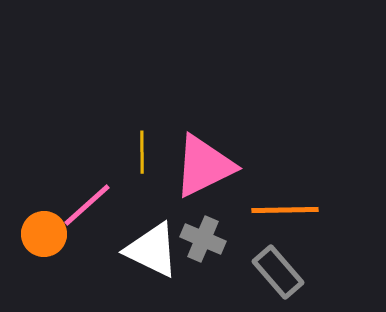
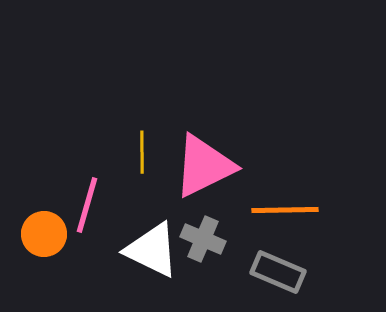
pink line: rotated 32 degrees counterclockwise
gray rectangle: rotated 26 degrees counterclockwise
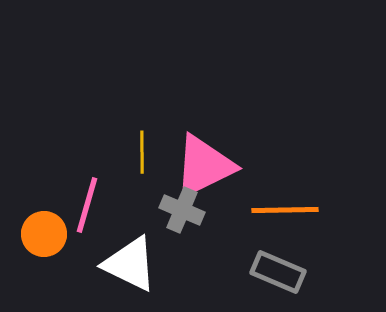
gray cross: moved 21 px left, 29 px up
white triangle: moved 22 px left, 14 px down
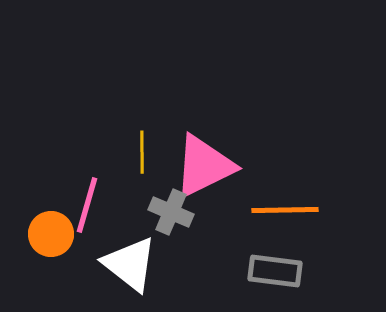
gray cross: moved 11 px left, 2 px down
orange circle: moved 7 px right
white triangle: rotated 12 degrees clockwise
gray rectangle: moved 3 px left, 1 px up; rotated 16 degrees counterclockwise
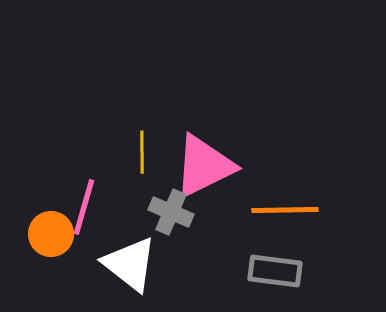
pink line: moved 3 px left, 2 px down
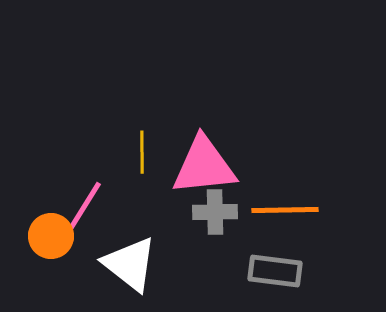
pink triangle: rotated 20 degrees clockwise
pink line: rotated 16 degrees clockwise
gray cross: moved 44 px right; rotated 24 degrees counterclockwise
orange circle: moved 2 px down
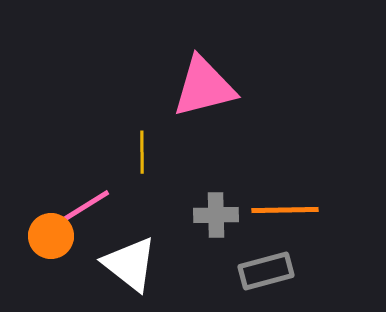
pink triangle: moved 79 px up; rotated 8 degrees counterclockwise
pink line: rotated 26 degrees clockwise
gray cross: moved 1 px right, 3 px down
gray rectangle: moved 9 px left; rotated 22 degrees counterclockwise
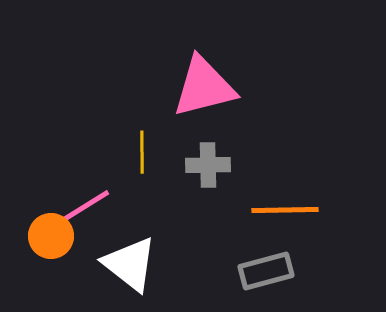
gray cross: moved 8 px left, 50 px up
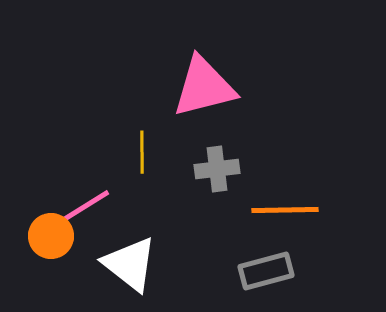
gray cross: moved 9 px right, 4 px down; rotated 6 degrees counterclockwise
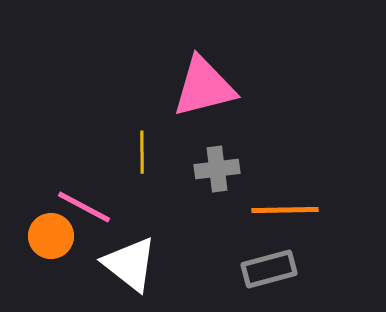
pink line: rotated 60 degrees clockwise
gray rectangle: moved 3 px right, 2 px up
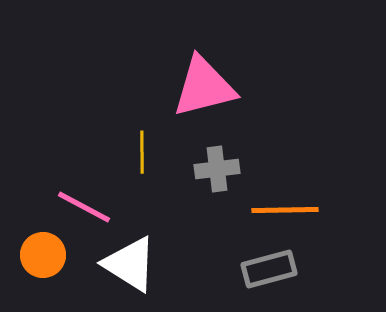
orange circle: moved 8 px left, 19 px down
white triangle: rotated 6 degrees counterclockwise
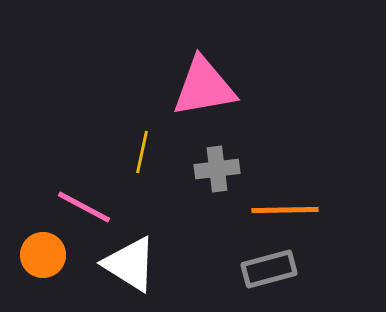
pink triangle: rotated 4 degrees clockwise
yellow line: rotated 12 degrees clockwise
